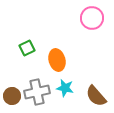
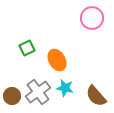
orange ellipse: rotated 15 degrees counterclockwise
gray cross: moved 1 px right; rotated 25 degrees counterclockwise
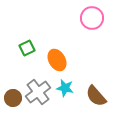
brown circle: moved 1 px right, 2 px down
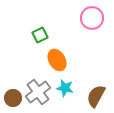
green square: moved 13 px right, 13 px up
brown semicircle: rotated 70 degrees clockwise
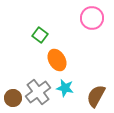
green square: rotated 28 degrees counterclockwise
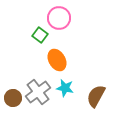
pink circle: moved 33 px left
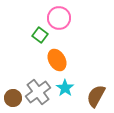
cyan star: rotated 24 degrees clockwise
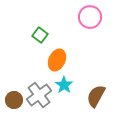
pink circle: moved 31 px right, 1 px up
orange ellipse: rotated 55 degrees clockwise
cyan star: moved 1 px left, 3 px up
gray cross: moved 1 px right, 3 px down
brown circle: moved 1 px right, 2 px down
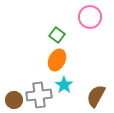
green square: moved 17 px right
gray cross: rotated 30 degrees clockwise
